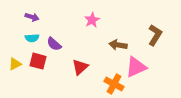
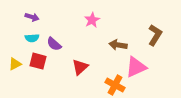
orange cross: moved 1 px right, 1 px down
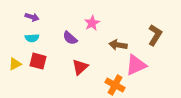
pink star: moved 3 px down
purple semicircle: moved 16 px right, 6 px up
pink triangle: moved 2 px up
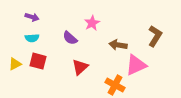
brown L-shape: moved 1 px down
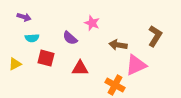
purple arrow: moved 8 px left
pink star: rotated 21 degrees counterclockwise
red square: moved 8 px right, 3 px up
red triangle: moved 1 px down; rotated 42 degrees clockwise
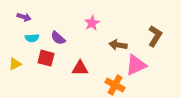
pink star: rotated 21 degrees clockwise
purple semicircle: moved 12 px left
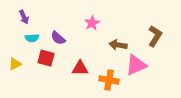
purple arrow: rotated 48 degrees clockwise
orange cross: moved 6 px left, 5 px up; rotated 18 degrees counterclockwise
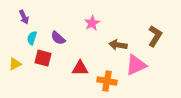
cyan semicircle: rotated 112 degrees clockwise
red square: moved 3 px left
orange cross: moved 2 px left, 1 px down
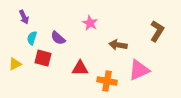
pink star: moved 2 px left; rotated 14 degrees counterclockwise
brown L-shape: moved 2 px right, 5 px up
pink triangle: moved 3 px right, 5 px down
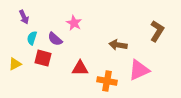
pink star: moved 16 px left
purple semicircle: moved 3 px left, 1 px down
